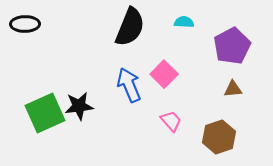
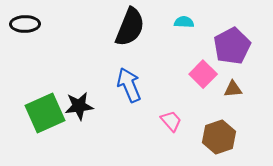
pink square: moved 39 px right
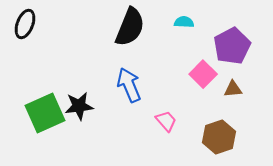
black ellipse: rotated 68 degrees counterclockwise
pink trapezoid: moved 5 px left
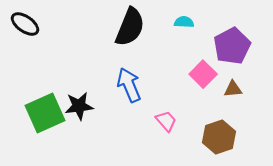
black ellipse: rotated 76 degrees counterclockwise
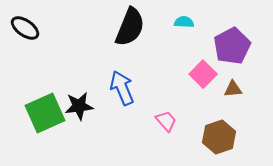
black ellipse: moved 4 px down
blue arrow: moved 7 px left, 3 px down
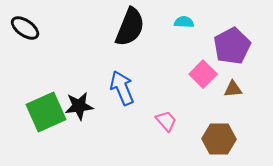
green square: moved 1 px right, 1 px up
brown hexagon: moved 2 px down; rotated 20 degrees clockwise
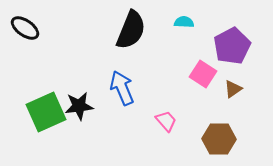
black semicircle: moved 1 px right, 3 px down
pink square: rotated 12 degrees counterclockwise
brown triangle: rotated 30 degrees counterclockwise
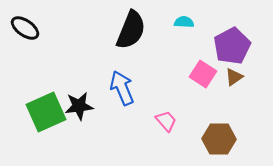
brown triangle: moved 1 px right, 12 px up
